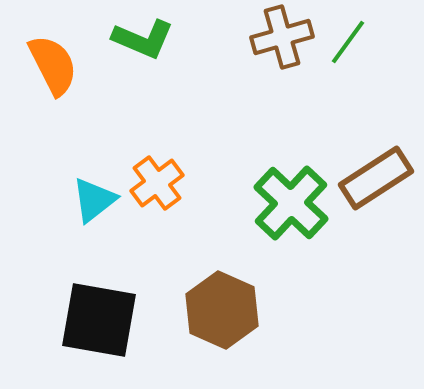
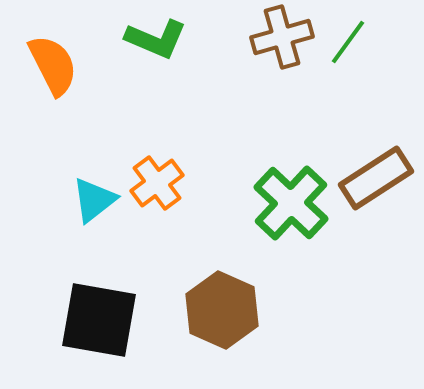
green L-shape: moved 13 px right
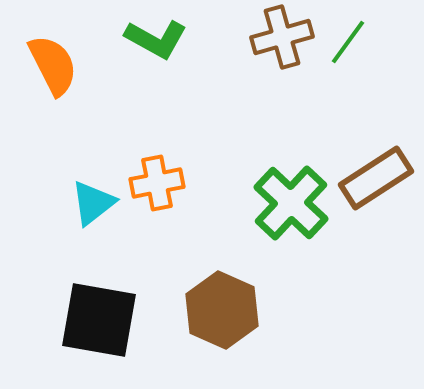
green L-shape: rotated 6 degrees clockwise
orange cross: rotated 26 degrees clockwise
cyan triangle: moved 1 px left, 3 px down
